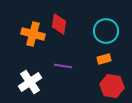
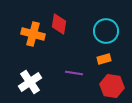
purple line: moved 11 px right, 7 px down
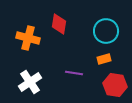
orange cross: moved 5 px left, 4 px down
red hexagon: moved 3 px right, 1 px up
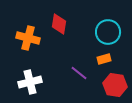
cyan circle: moved 2 px right, 1 px down
purple line: moved 5 px right; rotated 30 degrees clockwise
white cross: rotated 20 degrees clockwise
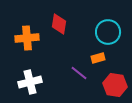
orange cross: moved 1 px left; rotated 20 degrees counterclockwise
orange rectangle: moved 6 px left, 1 px up
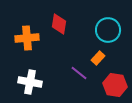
cyan circle: moved 2 px up
orange rectangle: rotated 32 degrees counterclockwise
white cross: rotated 25 degrees clockwise
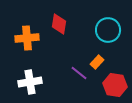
orange rectangle: moved 1 px left, 4 px down
white cross: rotated 20 degrees counterclockwise
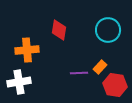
red diamond: moved 6 px down
orange cross: moved 12 px down
orange rectangle: moved 3 px right, 5 px down
purple line: rotated 42 degrees counterclockwise
white cross: moved 11 px left
